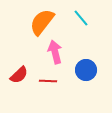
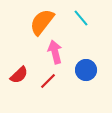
red line: rotated 48 degrees counterclockwise
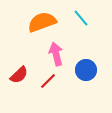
orange semicircle: rotated 32 degrees clockwise
pink arrow: moved 1 px right, 2 px down
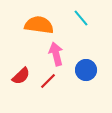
orange semicircle: moved 3 px left, 3 px down; rotated 28 degrees clockwise
red semicircle: moved 2 px right, 1 px down
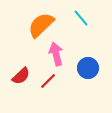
orange semicircle: moved 2 px right; rotated 52 degrees counterclockwise
blue circle: moved 2 px right, 2 px up
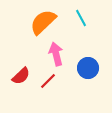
cyan line: rotated 12 degrees clockwise
orange semicircle: moved 2 px right, 3 px up
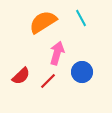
orange semicircle: rotated 12 degrees clockwise
pink arrow: moved 1 px right, 1 px up; rotated 30 degrees clockwise
blue circle: moved 6 px left, 4 px down
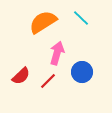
cyan line: rotated 18 degrees counterclockwise
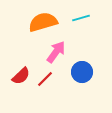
cyan line: rotated 60 degrees counterclockwise
orange semicircle: rotated 16 degrees clockwise
pink arrow: moved 1 px left, 1 px up; rotated 20 degrees clockwise
red line: moved 3 px left, 2 px up
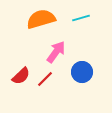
orange semicircle: moved 2 px left, 3 px up
